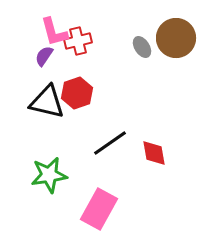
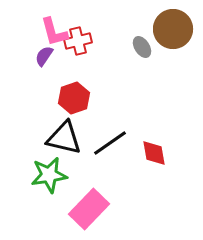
brown circle: moved 3 px left, 9 px up
red hexagon: moved 3 px left, 5 px down
black triangle: moved 17 px right, 36 px down
pink rectangle: moved 10 px left; rotated 15 degrees clockwise
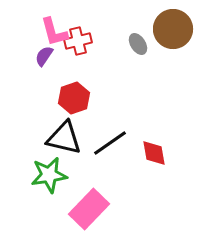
gray ellipse: moved 4 px left, 3 px up
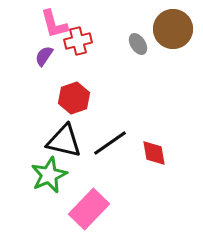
pink L-shape: moved 8 px up
black triangle: moved 3 px down
green star: rotated 15 degrees counterclockwise
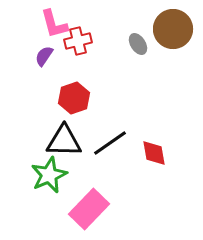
black triangle: rotated 12 degrees counterclockwise
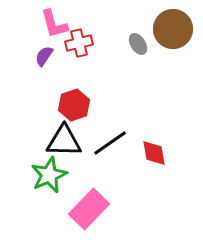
red cross: moved 1 px right, 2 px down
red hexagon: moved 7 px down
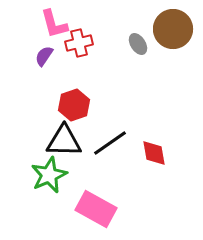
pink rectangle: moved 7 px right; rotated 75 degrees clockwise
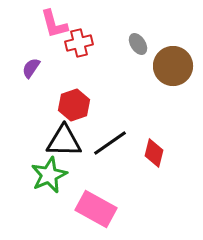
brown circle: moved 37 px down
purple semicircle: moved 13 px left, 12 px down
red diamond: rotated 24 degrees clockwise
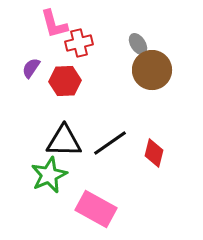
brown circle: moved 21 px left, 4 px down
red hexagon: moved 9 px left, 24 px up; rotated 16 degrees clockwise
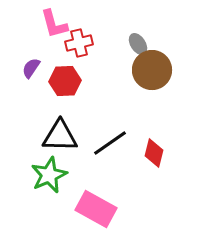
black triangle: moved 4 px left, 5 px up
